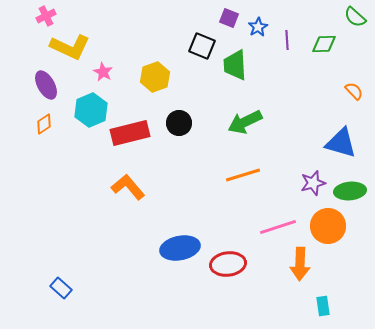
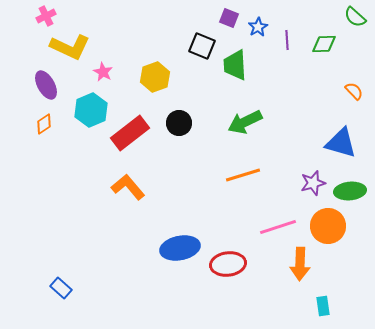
red rectangle: rotated 24 degrees counterclockwise
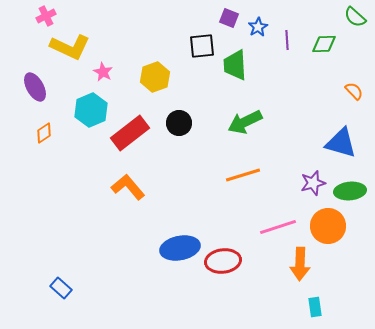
black square: rotated 28 degrees counterclockwise
purple ellipse: moved 11 px left, 2 px down
orange diamond: moved 9 px down
red ellipse: moved 5 px left, 3 px up
cyan rectangle: moved 8 px left, 1 px down
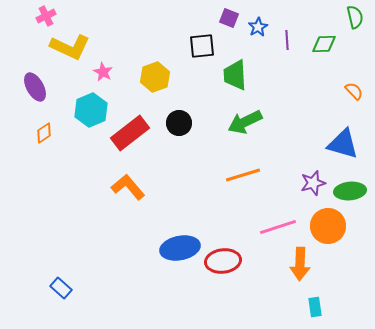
green semicircle: rotated 145 degrees counterclockwise
green trapezoid: moved 10 px down
blue triangle: moved 2 px right, 1 px down
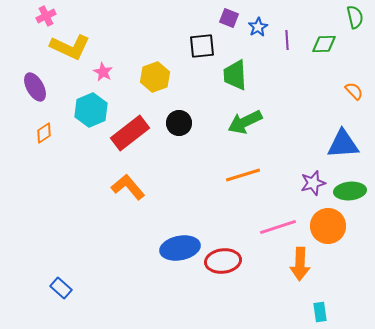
blue triangle: rotated 20 degrees counterclockwise
cyan rectangle: moved 5 px right, 5 px down
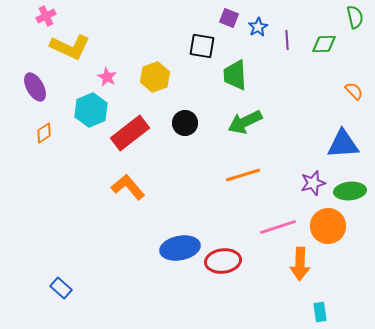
black square: rotated 16 degrees clockwise
pink star: moved 4 px right, 5 px down
black circle: moved 6 px right
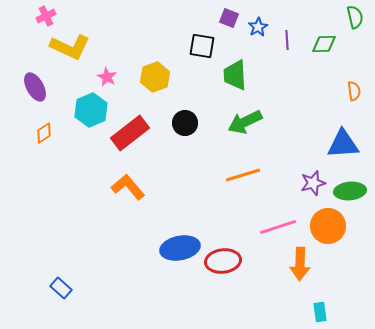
orange semicircle: rotated 36 degrees clockwise
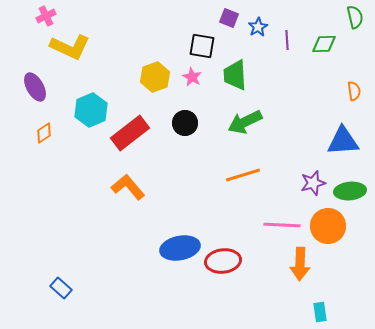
pink star: moved 85 px right
blue triangle: moved 3 px up
pink line: moved 4 px right, 2 px up; rotated 21 degrees clockwise
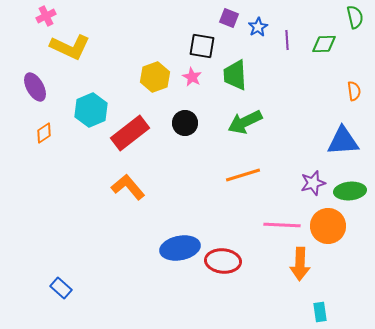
red ellipse: rotated 12 degrees clockwise
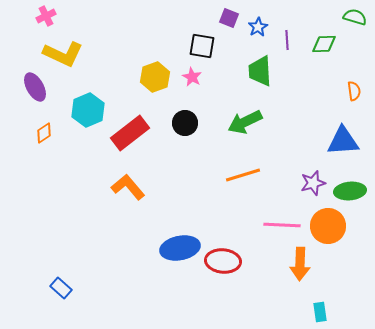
green semicircle: rotated 60 degrees counterclockwise
yellow L-shape: moved 7 px left, 7 px down
green trapezoid: moved 25 px right, 4 px up
cyan hexagon: moved 3 px left
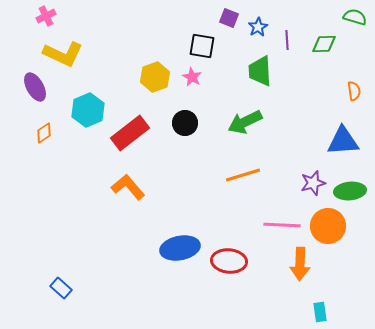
red ellipse: moved 6 px right
